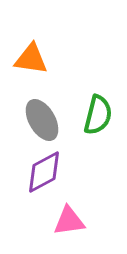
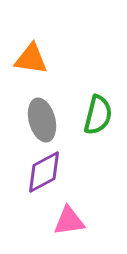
gray ellipse: rotated 15 degrees clockwise
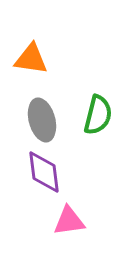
purple diamond: rotated 69 degrees counterclockwise
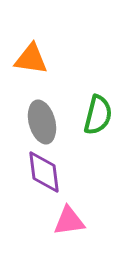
gray ellipse: moved 2 px down
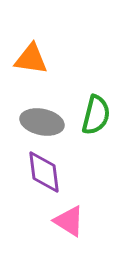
green semicircle: moved 2 px left
gray ellipse: rotated 63 degrees counterclockwise
pink triangle: rotated 40 degrees clockwise
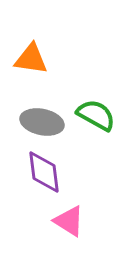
green semicircle: rotated 75 degrees counterclockwise
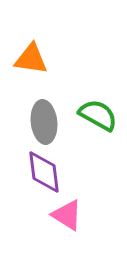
green semicircle: moved 2 px right
gray ellipse: moved 2 px right; rotated 72 degrees clockwise
pink triangle: moved 2 px left, 6 px up
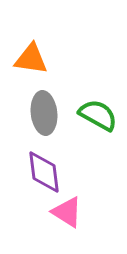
gray ellipse: moved 9 px up
pink triangle: moved 3 px up
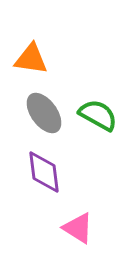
gray ellipse: rotated 30 degrees counterclockwise
pink triangle: moved 11 px right, 16 px down
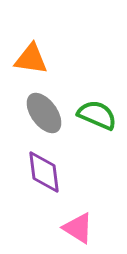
green semicircle: moved 1 px left; rotated 6 degrees counterclockwise
